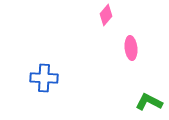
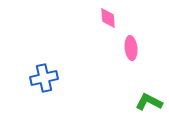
pink diamond: moved 2 px right, 3 px down; rotated 45 degrees counterclockwise
blue cross: rotated 16 degrees counterclockwise
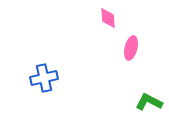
pink ellipse: rotated 20 degrees clockwise
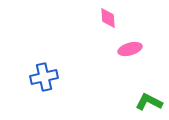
pink ellipse: moved 1 px left, 1 px down; rotated 60 degrees clockwise
blue cross: moved 1 px up
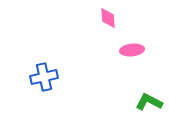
pink ellipse: moved 2 px right, 1 px down; rotated 10 degrees clockwise
